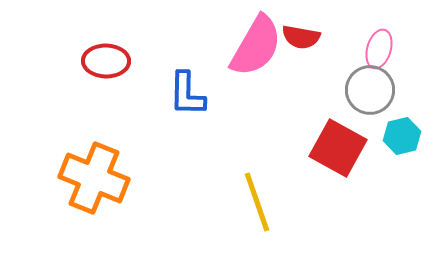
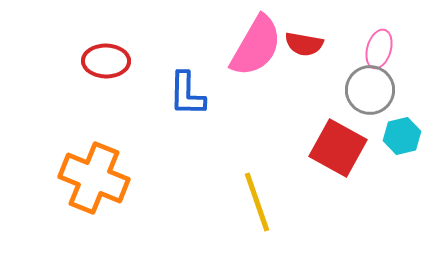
red semicircle: moved 3 px right, 7 px down
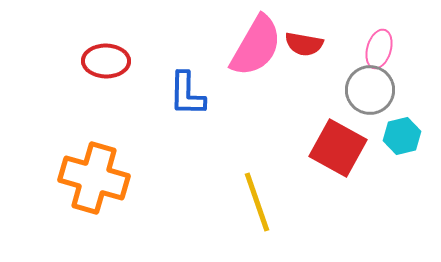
orange cross: rotated 6 degrees counterclockwise
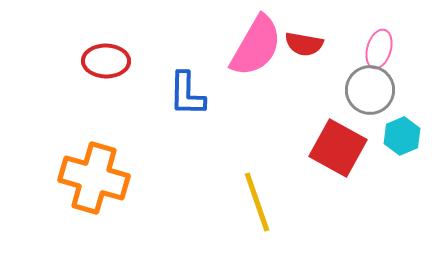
cyan hexagon: rotated 9 degrees counterclockwise
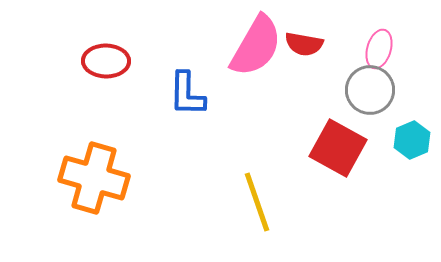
cyan hexagon: moved 10 px right, 4 px down
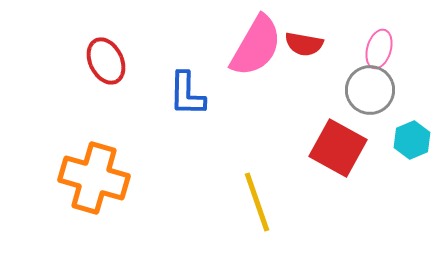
red ellipse: rotated 63 degrees clockwise
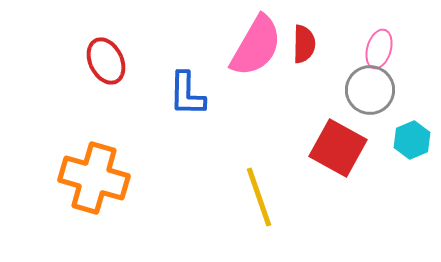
red semicircle: rotated 99 degrees counterclockwise
yellow line: moved 2 px right, 5 px up
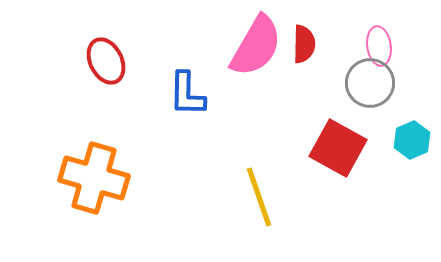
pink ellipse: moved 3 px up; rotated 24 degrees counterclockwise
gray circle: moved 7 px up
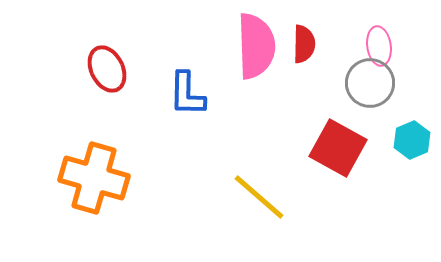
pink semicircle: rotated 32 degrees counterclockwise
red ellipse: moved 1 px right, 8 px down
yellow line: rotated 30 degrees counterclockwise
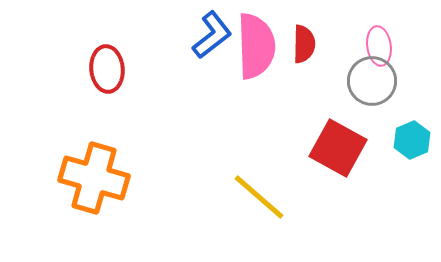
red ellipse: rotated 21 degrees clockwise
gray circle: moved 2 px right, 2 px up
blue L-shape: moved 25 px right, 59 px up; rotated 129 degrees counterclockwise
